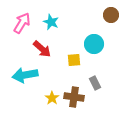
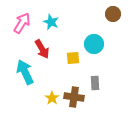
brown circle: moved 2 px right, 1 px up
red arrow: rotated 18 degrees clockwise
yellow square: moved 1 px left, 2 px up
cyan arrow: moved 3 px up; rotated 75 degrees clockwise
gray rectangle: rotated 24 degrees clockwise
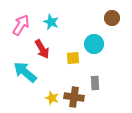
brown circle: moved 1 px left, 4 px down
pink arrow: moved 1 px left, 2 px down
cyan arrow: rotated 25 degrees counterclockwise
yellow star: rotated 16 degrees counterclockwise
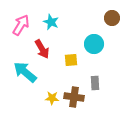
yellow square: moved 2 px left, 2 px down
yellow star: rotated 16 degrees counterclockwise
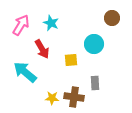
cyan star: moved 1 px down
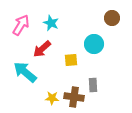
red arrow: rotated 78 degrees clockwise
gray rectangle: moved 2 px left, 2 px down
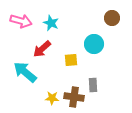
pink arrow: moved 4 px up; rotated 75 degrees clockwise
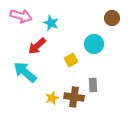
pink arrow: moved 5 px up
red arrow: moved 5 px left, 3 px up
yellow square: rotated 24 degrees counterclockwise
yellow star: rotated 24 degrees counterclockwise
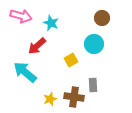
brown circle: moved 10 px left
yellow star: moved 2 px left, 1 px down
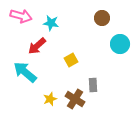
cyan star: rotated 14 degrees counterclockwise
cyan circle: moved 26 px right
brown cross: moved 1 px right, 2 px down; rotated 24 degrees clockwise
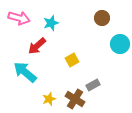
pink arrow: moved 2 px left, 2 px down
cyan star: rotated 28 degrees counterclockwise
yellow square: moved 1 px right
gray rectangle: rotated 64 degrees clockwise
yellow star: moved 1 px left
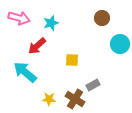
yellow square: rotated 32 degrees clockwise
yellow star: rotated 24 degrees clockwise
